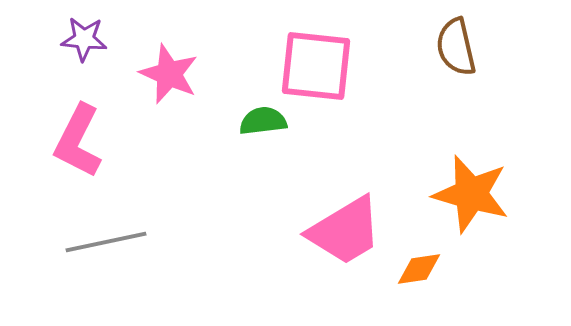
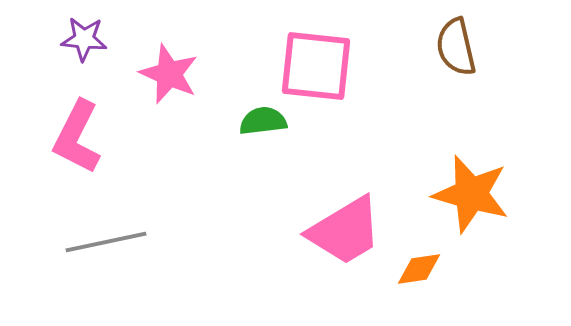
pink L-shape: moved 1 px left, 4 px up
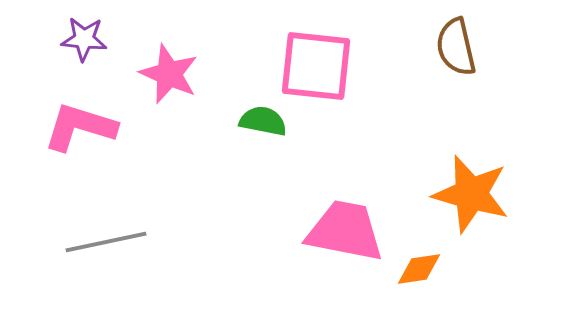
green semicircle: rotated 18 degrees clockwise
pink L-shape: moved 3 px right, 10 px up; rotated 80 degrees clockwise
pink trapezoid: rotated 138 degrees counterclockwise
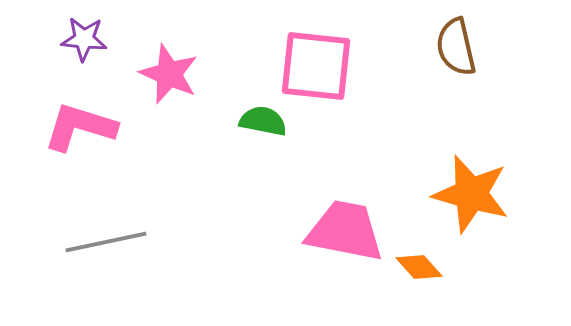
orange diamond: moved 2 px up; rotated 57 degrees clockwise
